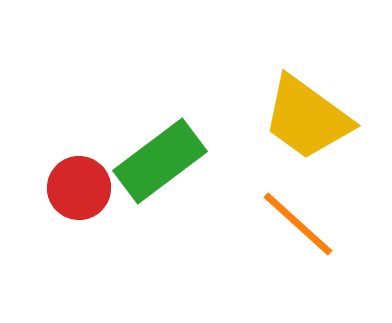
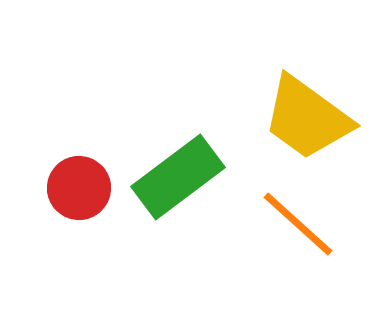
green rectangle: moved 18 px right, 16 px down
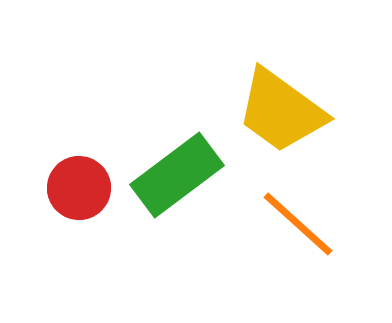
yellow trapezoid: moved 26 px left, 7 px up
green rectangle: moved 1 px left, 2 px up
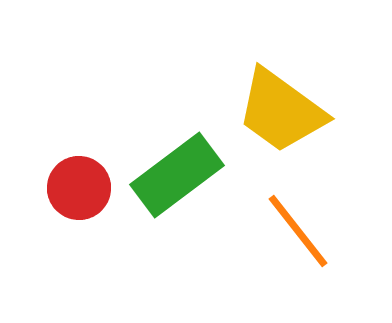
orange line: moved 7 px down; rotated 10 degrees clockwise
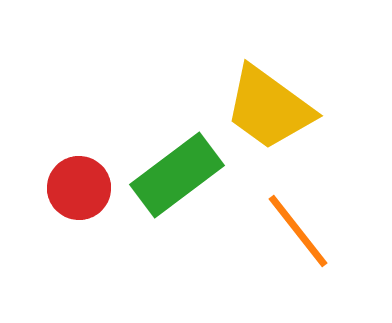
yellow trapezoid: moved 12 px left, 3 px up
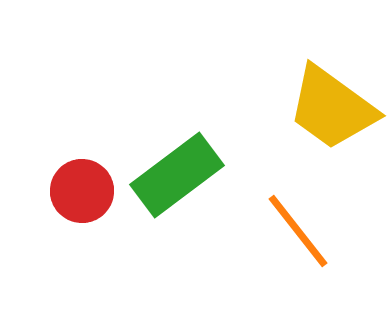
yellow trapezoid: moved 63 px right
red circle: moved 3 px right, 3 px down
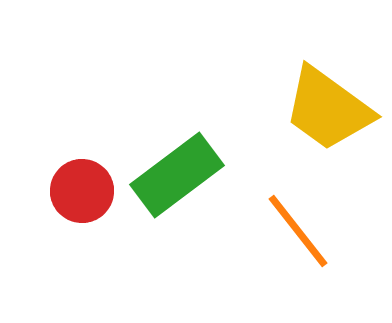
yellow trapezoid: moved 4 px left, 1 px down
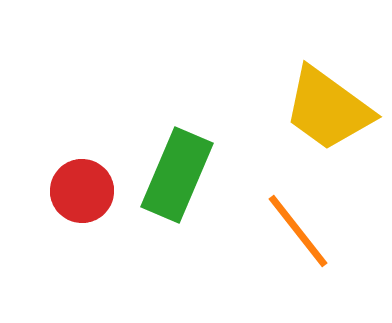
green rectangle: rotated 30 degrees counterclockwise
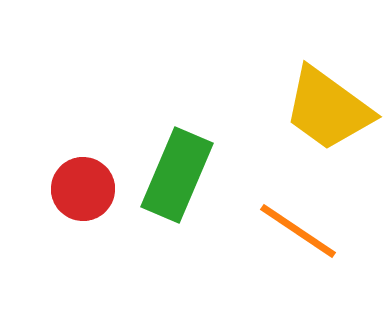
red circle: moved 1 px right, 2 px up
orange line: rotated 18 degrees counterclockwise
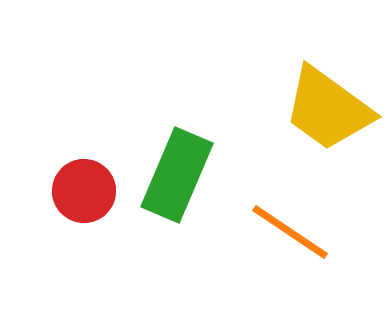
red circle: moved 1 px right, 2 px down
orange line: moved 8 px left, 1 px down
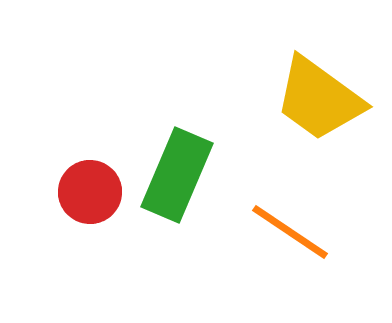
yellow trapezoid: moved 9 px left, 10 px up
red circle: moved 6 px right, 1 px down
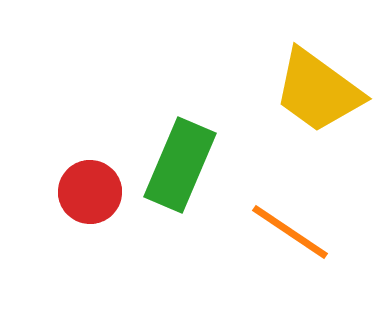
yellow trapezoid: moved 1 px left, 8 px up
green rectangle: moved 3 px right, 10 px up
